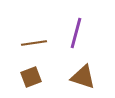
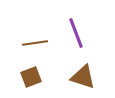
purple line: rotated 36 degrees counterclockwise
brown line: moved 1 px right
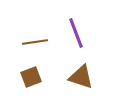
brown line: moved 1 px up
brown triangle: moved 2 px left
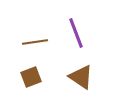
brown triangle: rotated 16 degrees clockwise
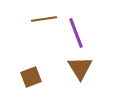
brown line: moved 9 px right, 23 px up
brown triangle: moved 1 px left, 9 px up; rotated 24 degrees clockwise
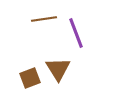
brown triangle: moved 22 px left, 1 px down
brown square: moved 1 px left, 1 px down
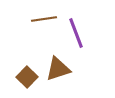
brown triangle: rotated 44 degrees clockwise
brown square: moved 3 px left, 1 px up; rotated 25 degrees counterclockwise
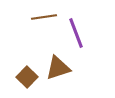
brown line: moved 2 px up
brown triangle: moved 1 px up
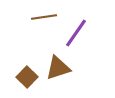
purple line: rotated 56 degrees clockwise
